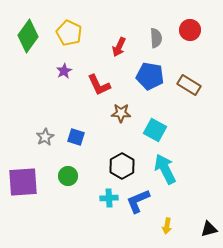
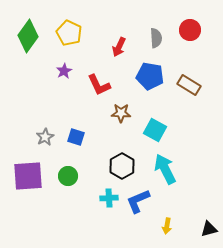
purple square: moved 5 px right, 6 px up
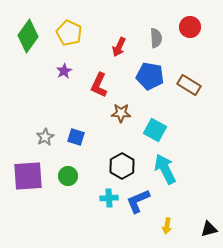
red circle: moved 3 px up
red L-shape: rotated 50 degrees clockwise
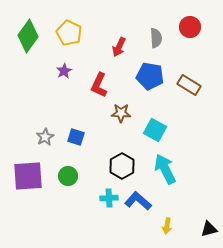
blue L-shape: rotated 64 degrees clockwise
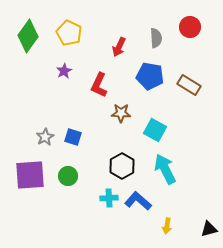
blue square: moved 3 px left
purple square: moved 2 px right, 1 px up
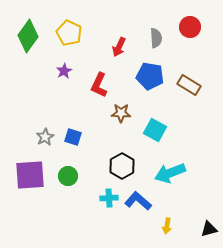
cyan arrow: moved 5 px right, 4 px down; rotated 84 degrees counterclockwise
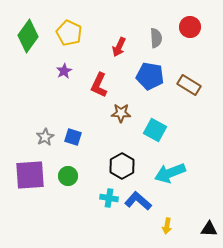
cyan cross: rotated 12 degrees clockwise
black triangle: rotated 18 degrees clockwise
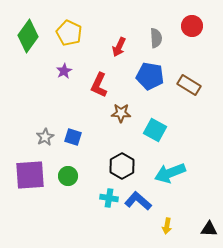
red circle: moved 2 px right, 1 px up
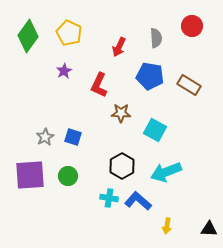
cyan arrow: moved 4 px left, 1 px up
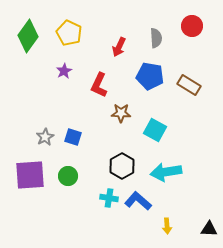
cyan arrow: rotated 12 degrees clockwise
yellow arrow: rotated 14 degrees counterclockwise
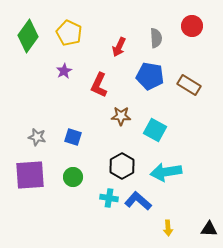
brown star: moved 3 px down
gray star: moved 8 px left; rotated 30 degrees counterclockwise
green circle: moved 5 px right, 1 px down
yellow arrow: moved 1 px right, 2 px down
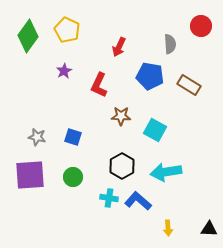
red circle: moved 9 px right
yellow pentagon: moved 2 px left, 3 px up
gray semicircle: moved 14 px right, 6 px down
